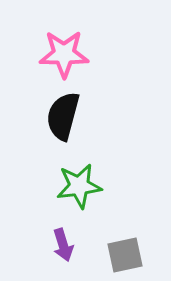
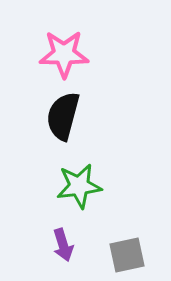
gray square: moved 2 px right
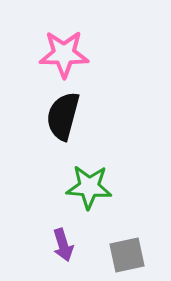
green star: moved 10 px right, 1 px down; rotated 12 degrees clockwise
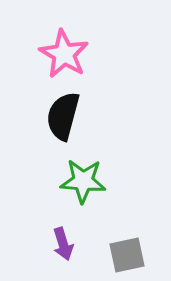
pink star: rotated 30 degrees clockwise
green star: moved 6 px left, 6 px up
purple arrow: moved 1 px up
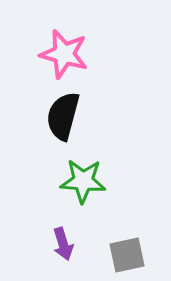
pink star: rotated 15 degrees counterclockwise
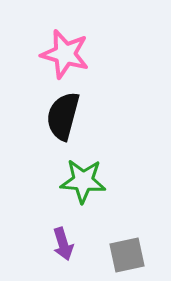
pink star: moved 1 px right
